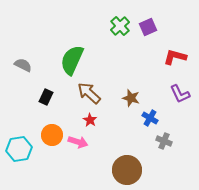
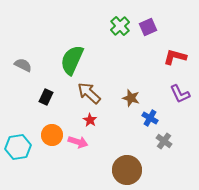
gray cross: rotated 14 degrees clockwise
cyan hexagon: moved 1 px left, 2 px up
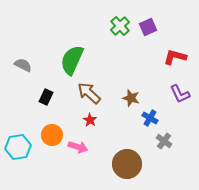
pink arrow: moved 5 px down
brown circle: moved 6 px up
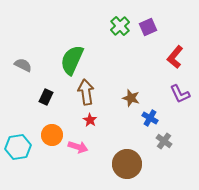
red L-shape: rotated 65 degrees counterclockwise
brown arrow: moved 3 px left, 1 px up; rotated 40 degrees clockwise
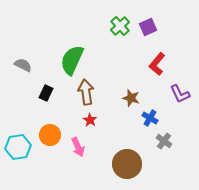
red L-shape: moved 18 px left, 7 px down
black rectangle: moved 4 px up
orange circle: moved 2 px left
pink arrow: rotated 48 degrees clockwise
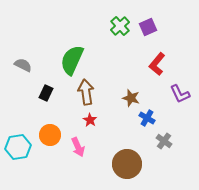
blue cross: moved 3 px left
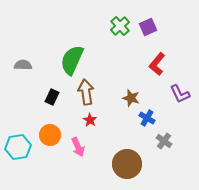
gray semicircle: rotated 24 degrees counterclockwise
black rectangle: moved 6 px right, 4 px down
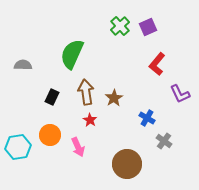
green semicircle: moved 6 px up
brown star: moved 17 px left; rotated 24 degrees clockwise
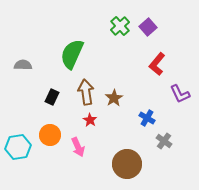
purple square: rotated 18 degrees counterclockwise
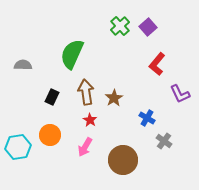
pink arrow: moved 7 px right; rotated 54 degrees clockwise
brown circle: moved 4 px left, 4 px up
